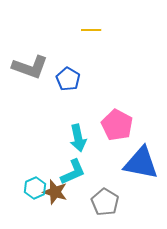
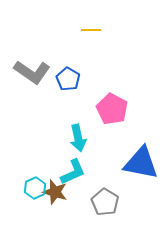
gray L-shape: moved 2 px right, 5 px down; rotated 15 degrees clockwise
pink pentagon: moved 5 px left, 16 px up
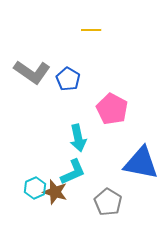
gray pentagon: moved 3 px right
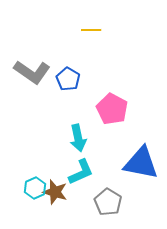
cyan L-shape: moved 8 px right
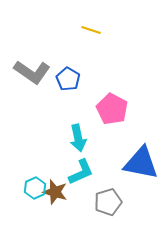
yellow line: rotated 18 degrees clockwise
gray pentagon: rotated 24 degrees clockwise
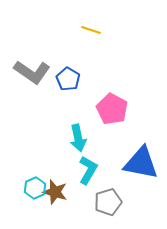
cyan L-shape: moved 7 px right, 2 px up; rotated 36 degrees counterclockwise
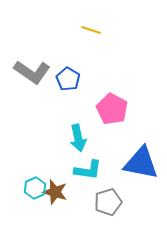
cyan L-shape: rotated 68 degrees clockwise
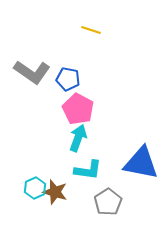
blue pentagon: rotated 20 degrees counterclockwise
pink pentagon: moved 34 px left
cyan arrow: rotated 148 degrees counterclockwise
gray pentagon: rotated 16 degrees counterclockwise
